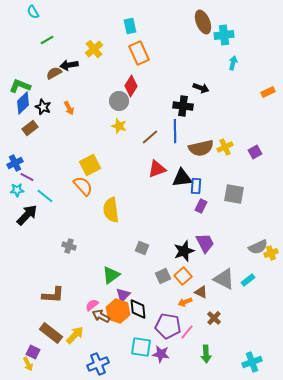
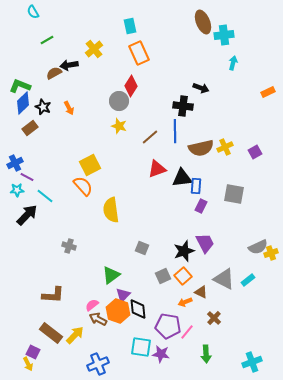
brown arrow at (101, 316): moved 3 px left, 3 px down
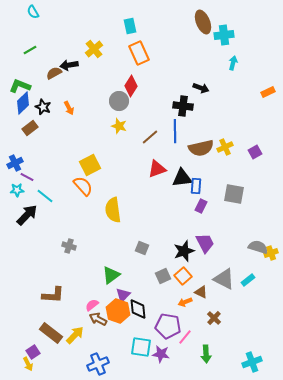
green line at (47, 40): moved 17 px left, 10 px down
yellow semicircle at (111, 210): moved 2 px right
gray semicircle at (258, 247): rotated 138 degrees counterclockwise
pink line at (187, 332): moved 2 px left, 5 px down
purple square at (33, 352): rotated 32 degrees clockwise
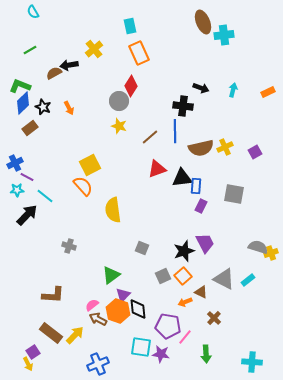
cyan arrow at (233, 63): moved 27 px down
cyan cross at (252, 362): rotated 24 degrees clockwise
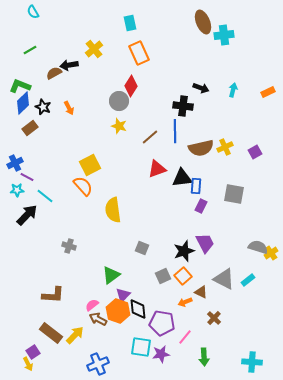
cyan rectangle at (130, 26): moved 3 px up
yellow cross at (271, 253): rotated 16 degrees counterclockwise
purple pentagon at (168, 326): moved 6 px left, 3 px up
purple star at (161, 354): rotated 18 degrees counterclockwise
green arrow at (206, 354): moved 2 px left, 3 px down
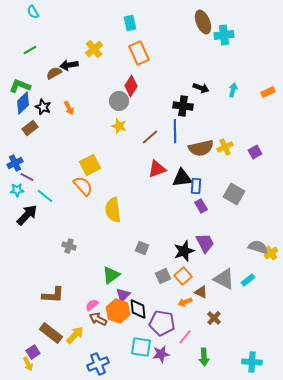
gray square at (234, 194): rotated 20 degrees clockwise
purple rectangle at (201, 206): rotated 56 degrees counterclockwise
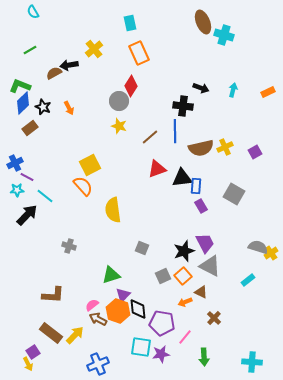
cyan cross at (224, 35): rotated 24 degrees clockwise
green triangle at (111, 275): rotated 18 degrees clockwise
gray triangle at (224, 279): moved 14 px left, 13 px up
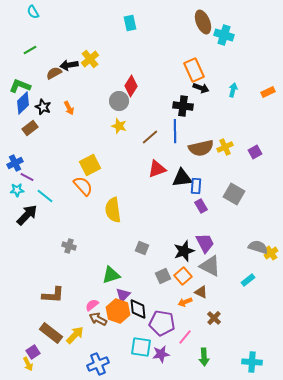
yellow cross at (94, 49): moved 4 px left, 10 px down
orange rectangle at (139, 53): moved 55 px right, 17 px down
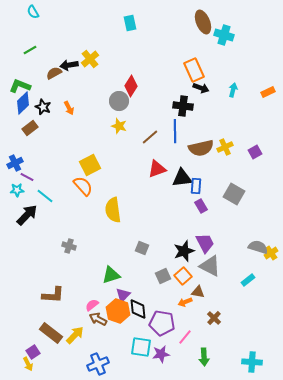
brown triangle at (201, 292): moved 3 px left; rotated 16 degrees counterclockwise
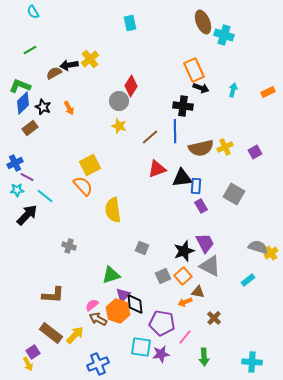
black diamond at (138, 309): moved 3 px left, 5 px up
